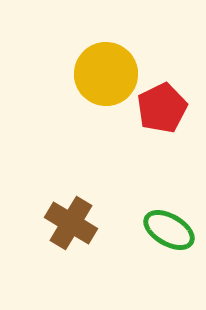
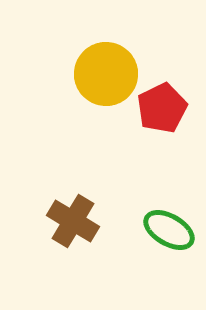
brown cross: moved 2 px right, 2 px up
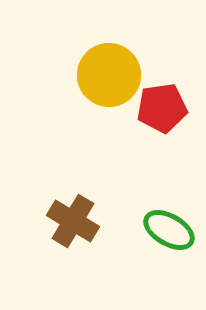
yellow circle: moved 3 px right, 1 px down
red pentagon: rotated 18 degrees clockwise
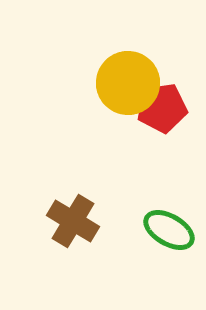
yellow circle: moved 19 px right, 8 px down
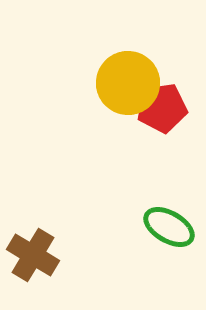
brown cross: moved 40 px left, 34 px down
green ellipse: moved 3 px up
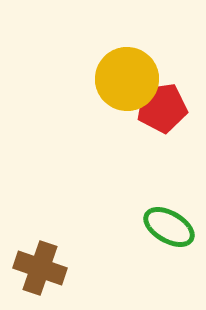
yellow circle: moved 1 px left, 4 px up
brown cross: moved 7 px right, 13 px down; rotated 12 degrees counterclockwise
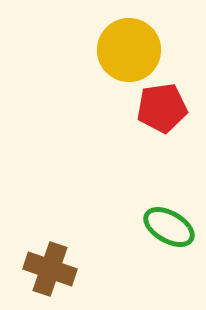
yellow circle: moved 2 px right, 29 px up
brown cross: moved 10 px right, 1 px down
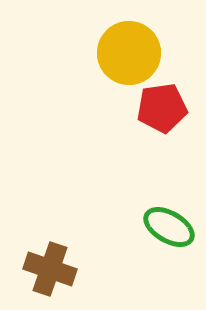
yellow circle: moved 3 px down
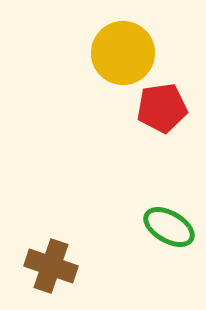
yellow circle: moved 6 px left
brown cross: moved 1 px right, 3 px up
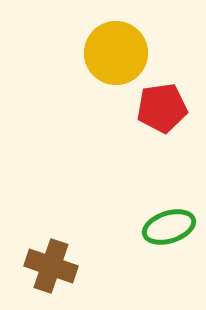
yellow circle: moved 7 px left
green ellipse: rotated 48 degrees counterclockwise
